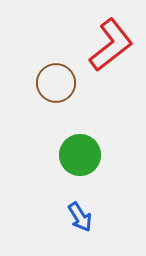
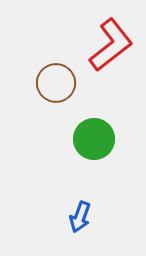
green circle: moved 14 px right, 16 px up
blue arrow: rotated 52 degrees clockwise
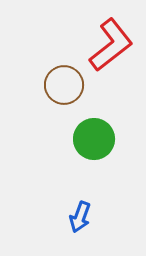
brown circle: moved 8 px right, 2 px down
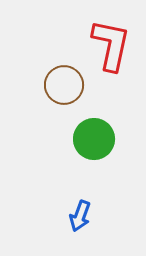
red L-shape: rotated 40 degrees counterclockwise
blue arrow: moved 1 px up
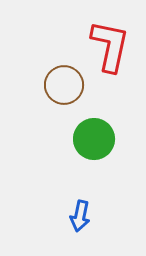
red L-shape: moved 1 px left, 1 px down
blue arrow: rotated 8 degrees counterclockwise
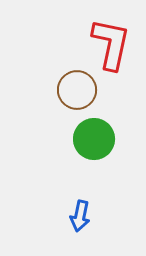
red L-shape: moved 1 px right, 2 px up
brown circle: moved 13 px right, 5 px down
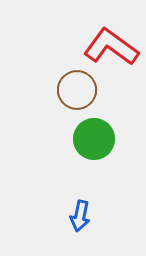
red L-shape: moved 3 px down; rotated 66 degrees counterclockwise
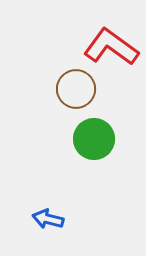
brown circle: moved 1 px left, 1 px up
blue arrow: moved 32 px left, 3 px down; rotated 92 degrees clockwise
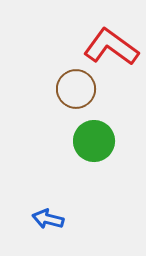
green circle: moved 2 px down
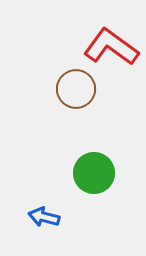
green circle: moved 32 px down
blue arrow: moved 4 px left, 2 px up
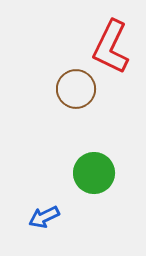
red L-shape: rotated 100 degrees counterclockwise
blue arrow: rotated 40 degrees counterclockwise
